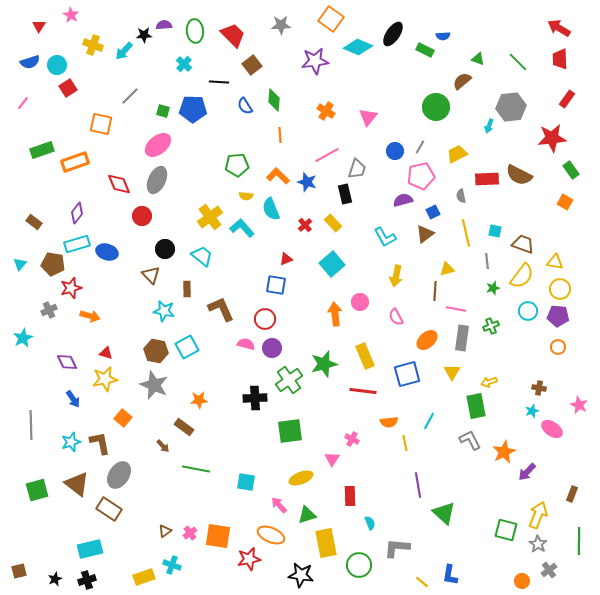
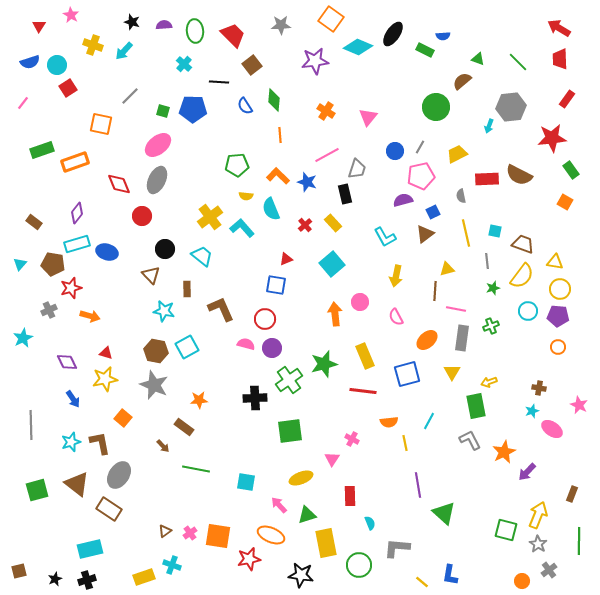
black star at (144, 35): moved 12 px left, 13 px up; rotated 21 degrees clockwise
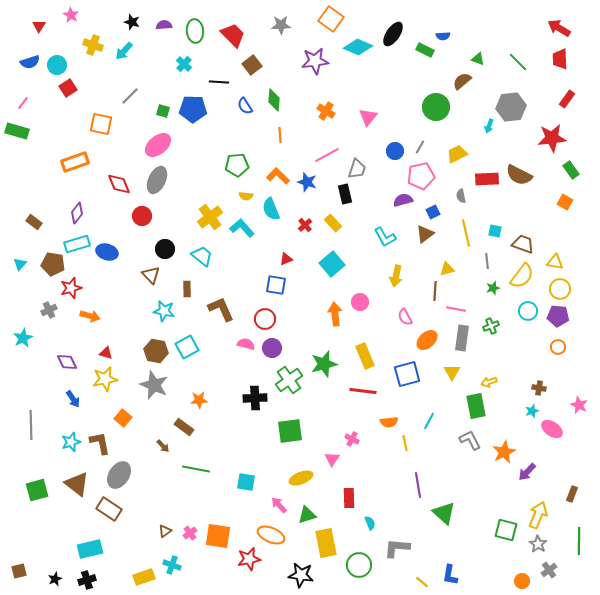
green rectangle at (42, 150): moved 25 px left, 19 px up; rotated 35 degrees clockwise
pink semicircle at (396, 317): moved 9 px right
red rectangle at (350, 496): moved 1 px left, 2 px down
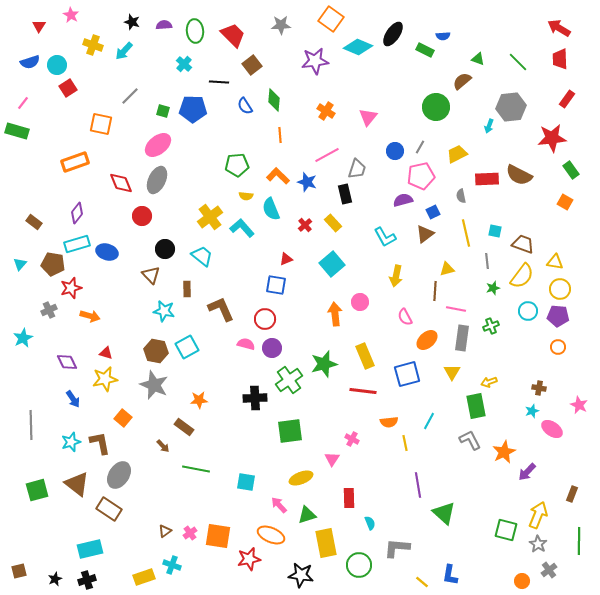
red diamond at (119, 184): moved 2 px right, 1 px up
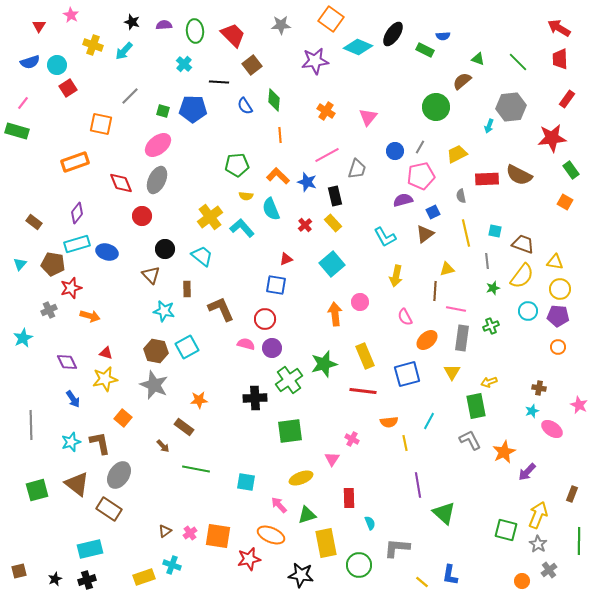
black rectangle at (345, 194): moved 10 px left, 2 px down
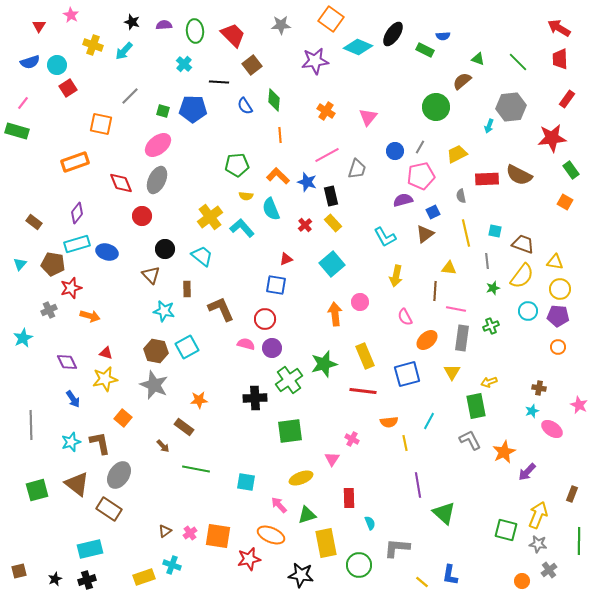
black rectangle at (335, 196): moved 4 px left
yellow triangle at (447, 269): moved 2 px right, 1 px up; rotated 21 degrees clockwise
gray star at (538, 544): rotated 24 degrees counterclockwise
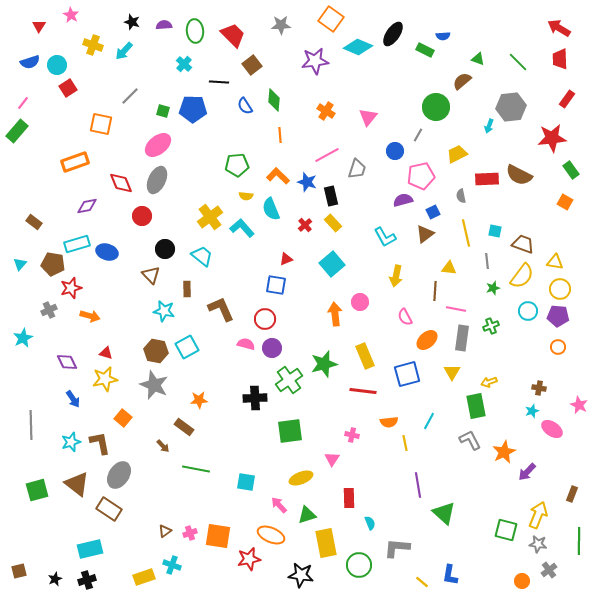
green rectangle at (17, 131): rotated 65 degrees counterclockwise
gray line at (420, 147): moved 2 px left, 12 px up
purple diamond at (77, 213): moved 10 px right, 7 px up; rotated 40 degrees clockwise
pink cross at (352, 439): moved 4 px up; rotated 16 degrees counterclockwise
pink cross at (190, 533): rotated 16 degrees clockwise
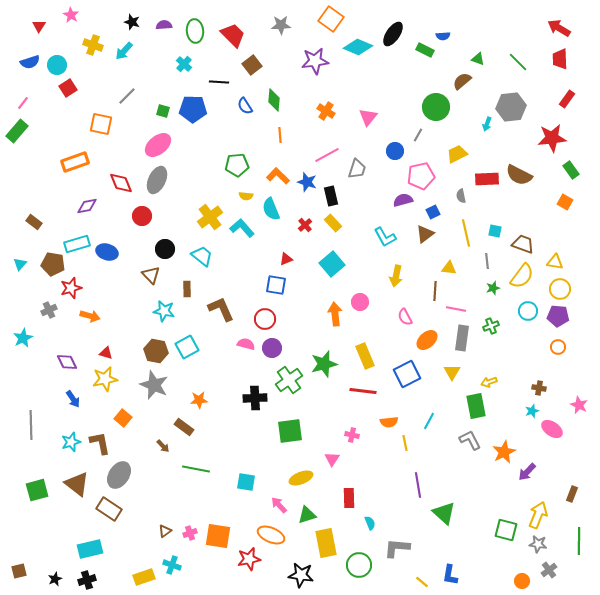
gray line at (130, 96): moved 3 px left
cyan arrow at (489, 126): moved 2 px left, 2 px up
blue square at (407, 374): rotated 12 degrees counterclockwise
